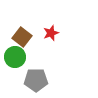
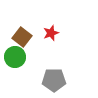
gray pentagon: moved 18 px right
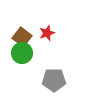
red star: moved 4 px left
green circle: moved 7 px right, 4 px up
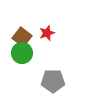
gray pentagon: moved 1 px left, 1 px down
